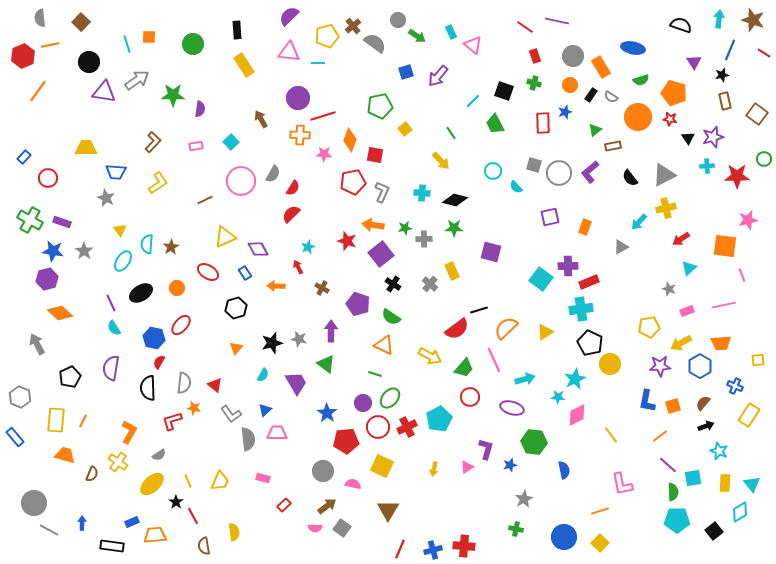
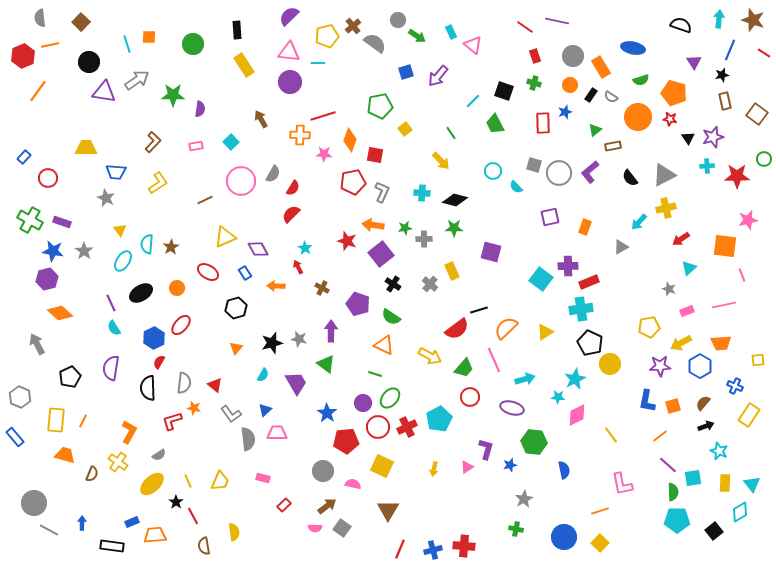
purple circle at (298, 98): moved 8 px left, 16 px up
cyan star at (308, 247): moved 3 px left, 1 px down; rotated 16 degrees counterclockwise
blue hexagon at (154, 338): rotated 20 degrees clockwise
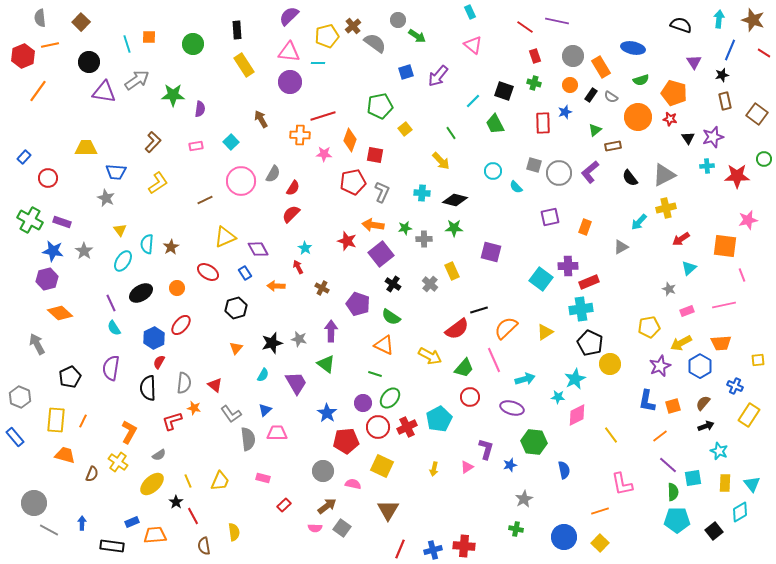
cyan rectangle at (451, 32): moved 19 px right, 20 px up
purple star at (660, 366): rotated 20 degrees counterclockwise
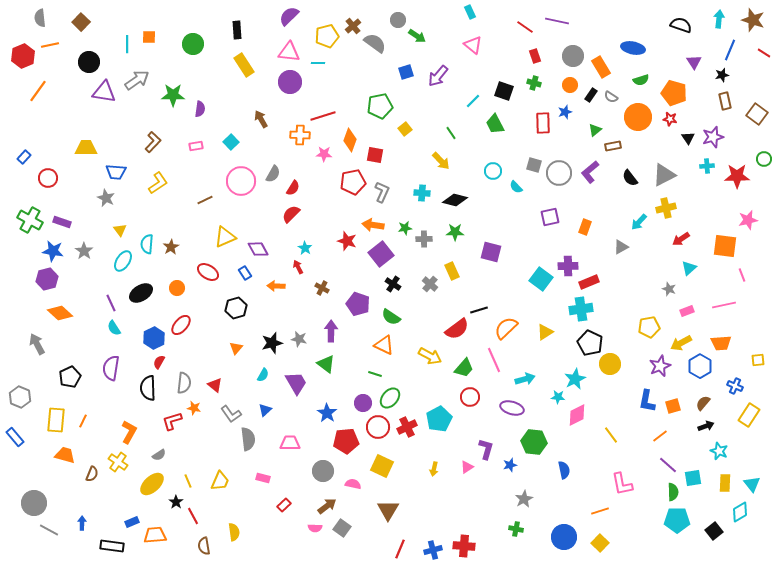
cyan line at (127, 44): rotated 18 degrees clockwise
green star at (454, 228): moved 1 px right, 4 px down
pink trapezoid at (277, 433): moved 13 px right, 10 px down
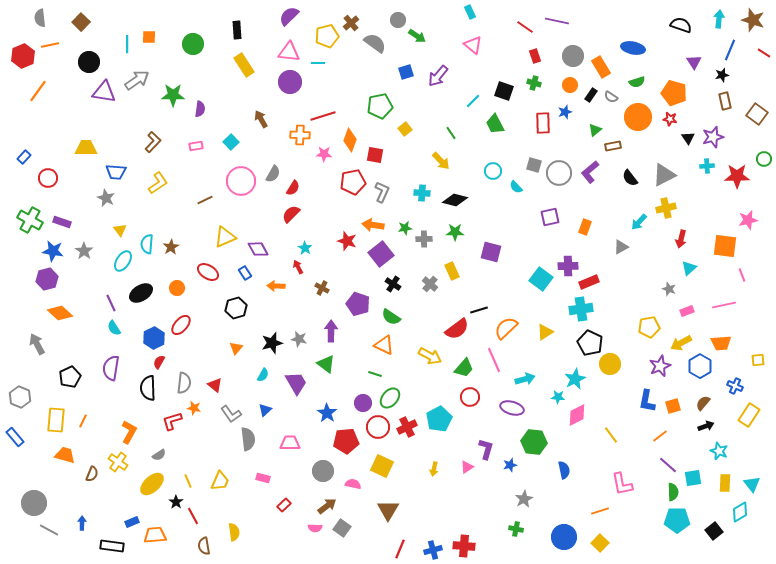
brown cross at (353, 26): moved 2 px left, 3 px up
green semicircle at (641, 80): moved 4 px left, 2 px down
red arrow at (681, 239): rotated 42 degrees counterclockwise
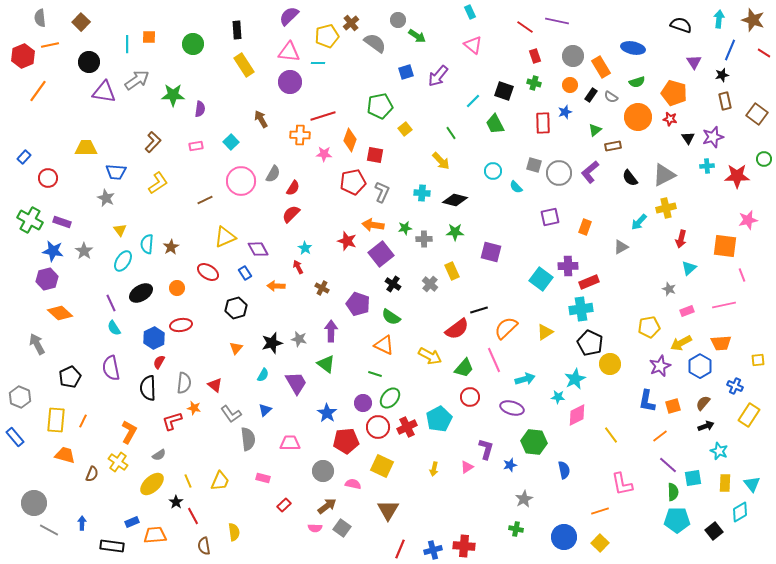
red ellipse at (181, 325): rotated 40 degrees clockwise
purple semicircle at (111, 368): rotated 20 degrees counterclockwise
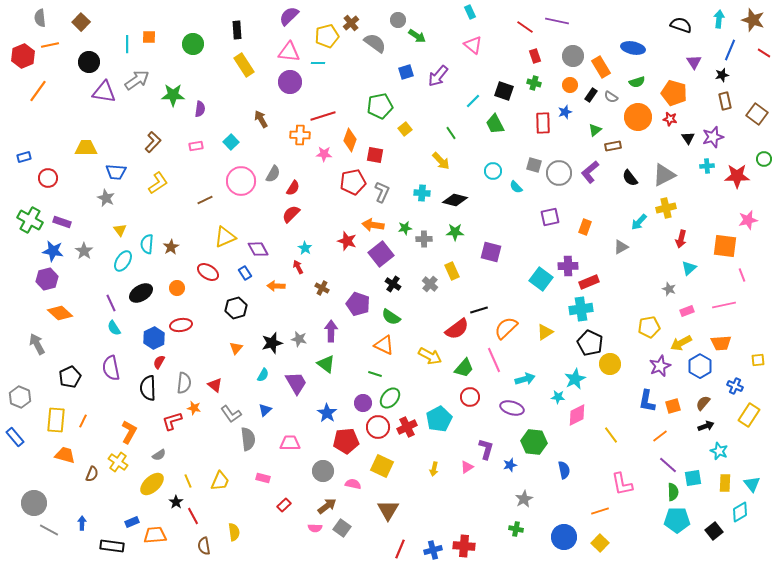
blue rectangle at (24, 157): rotated 32 degrees clockwise
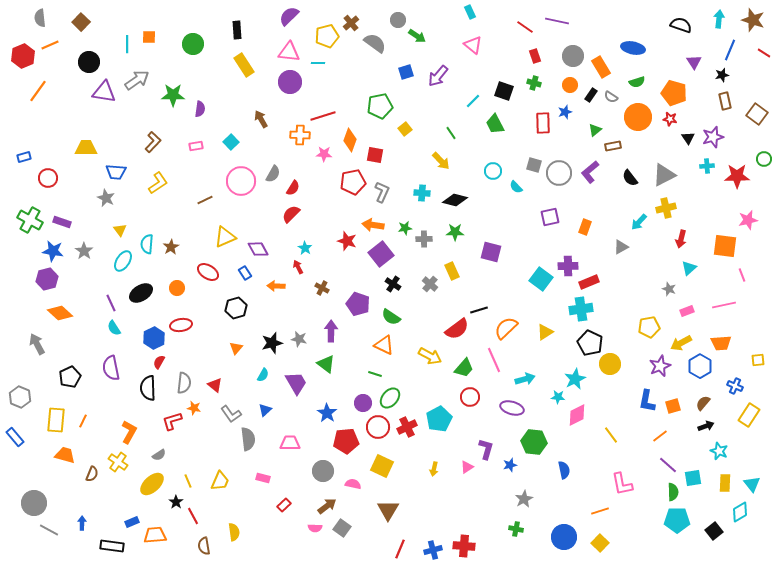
orange line at (50, 45): rotated 12 degrees counterclockwise
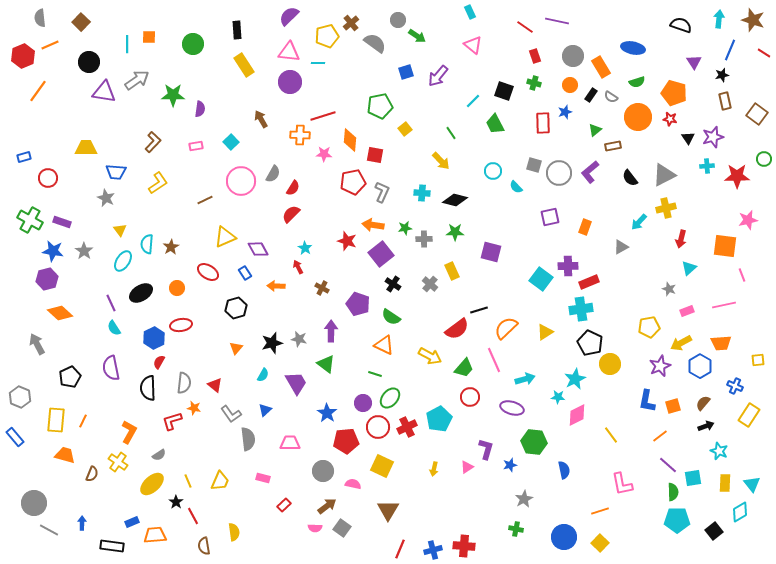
orange diamond at (350, 140): rotated 15 degrees counterclockwise
